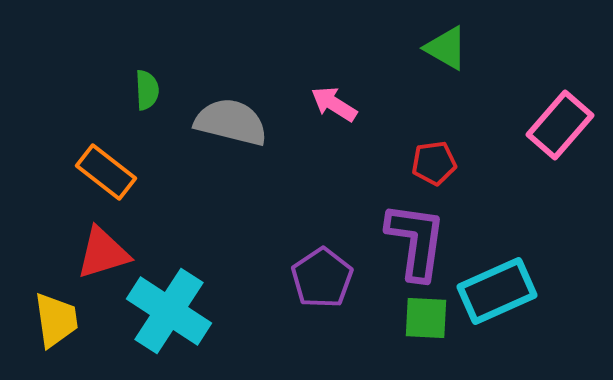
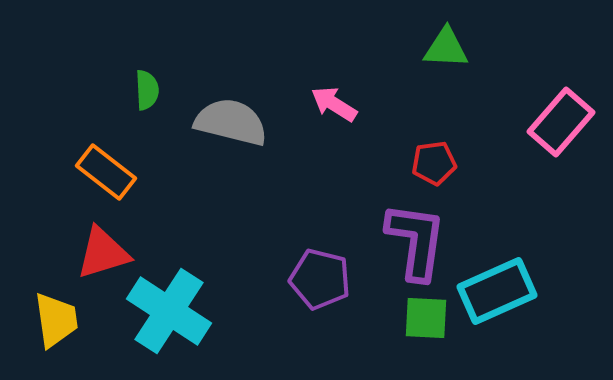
green triangle: rotated 27 degrees counterclockwise
pink rectangle: moved 1 px right, 3 px up
purple pentagon: moved 2 px left, 1 px down; rotated 24 degrees counterclockwise
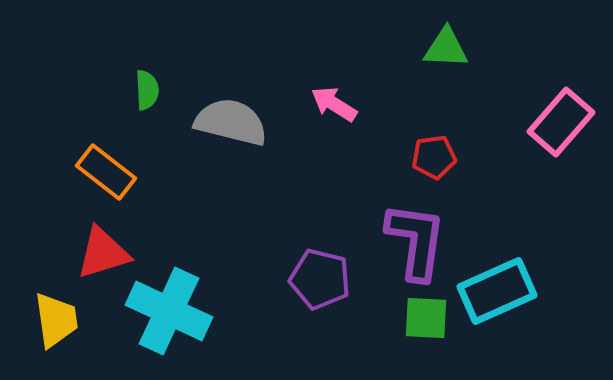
red pentagon: moved 6 px up
cyan cross: rotated 8 degrees counterclockwise
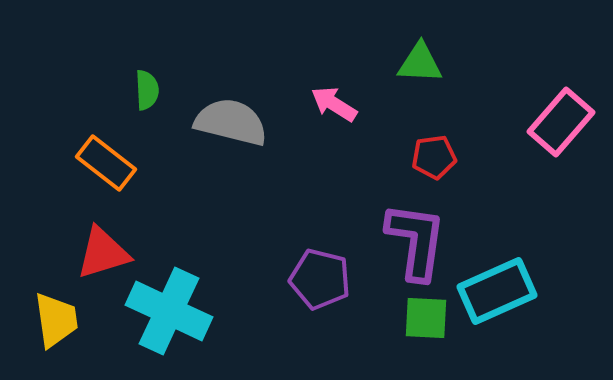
green triangle: moved 26 px left, 15 px down
orange rectangle: moved 9 px up
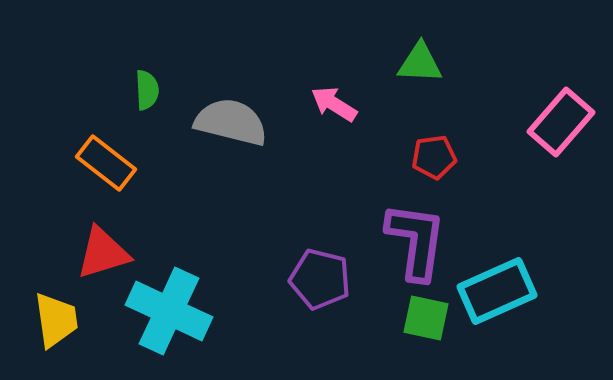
green square: rotated 9 degrees clockwise
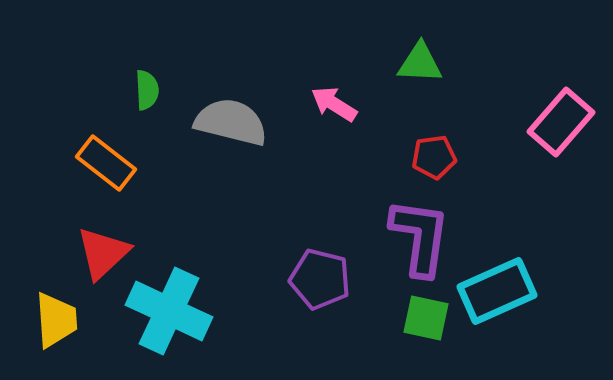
purple L-shape: moved 4 px right, 4 px up
red triangle: rotated 26 degrees counterclockwise
yellow trapezoid: rotated 4 degrees clockwise
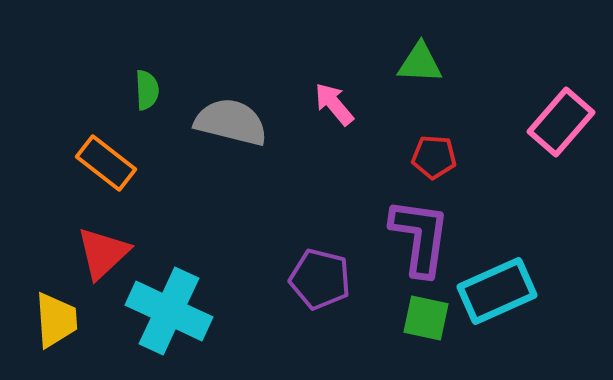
pink arrow: rotated 18 degrees clockwise
red pentagon: rotated 12 degrees clockwise
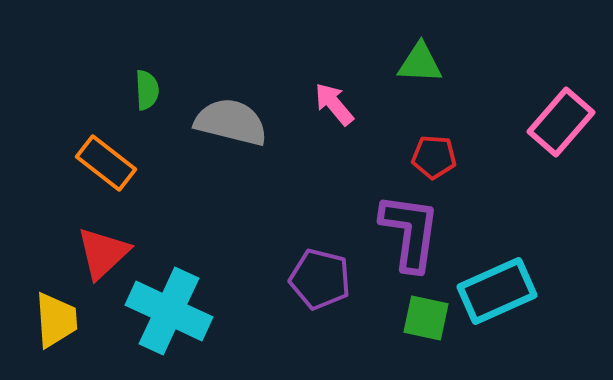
purple L-shape: moved 10 px left, 5 px up
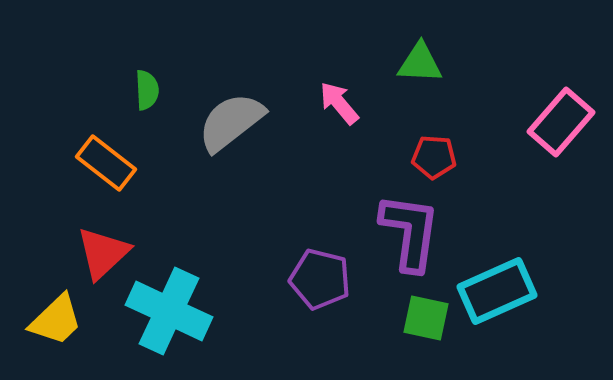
pink arrow: moved 5 px right, 1 px up
gray semicircle: rotated 52 degrees counterclockwise
yellow trapezoid: rotated 50 degrees clockwise
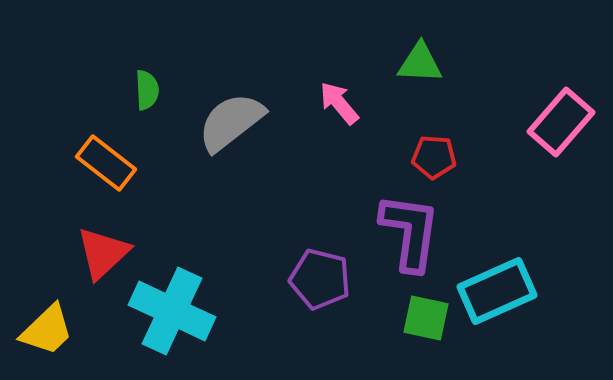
cyan cross: moved 3 px right
yellow trapezoid: moved 9 px left, 10 px down
